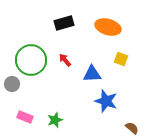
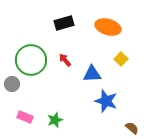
yellow square: rotated 24 degrees clockwise
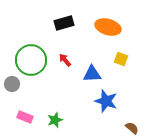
yellow square: rotated 24 degrees counterclockwise
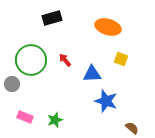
black rectangle: moved 12 px left, 5 px up
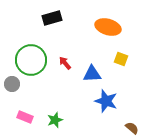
red arrow: moved 3 px down
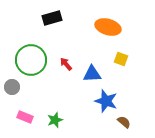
red arrow: moved 1 px right, 1 px down
gray circle: moved 3 px down
brown semicircle: moved 8 px left, 6 px up
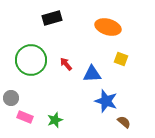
gray circle: moved 1 px left, 11 px down
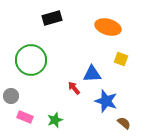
red arrow: moved 8 px right, 24 px down
gray circle: moved 2 px up
brown semicircle: moved 1 px down
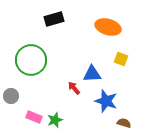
black rectangle: moved 2 px right, 1 px down
pink rectangle: moved 9 px right
brown semicircle: rotated 24 degrees counterclockwise
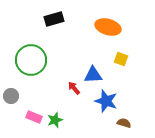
blue triangle: moved 1 px right, 1 px down
